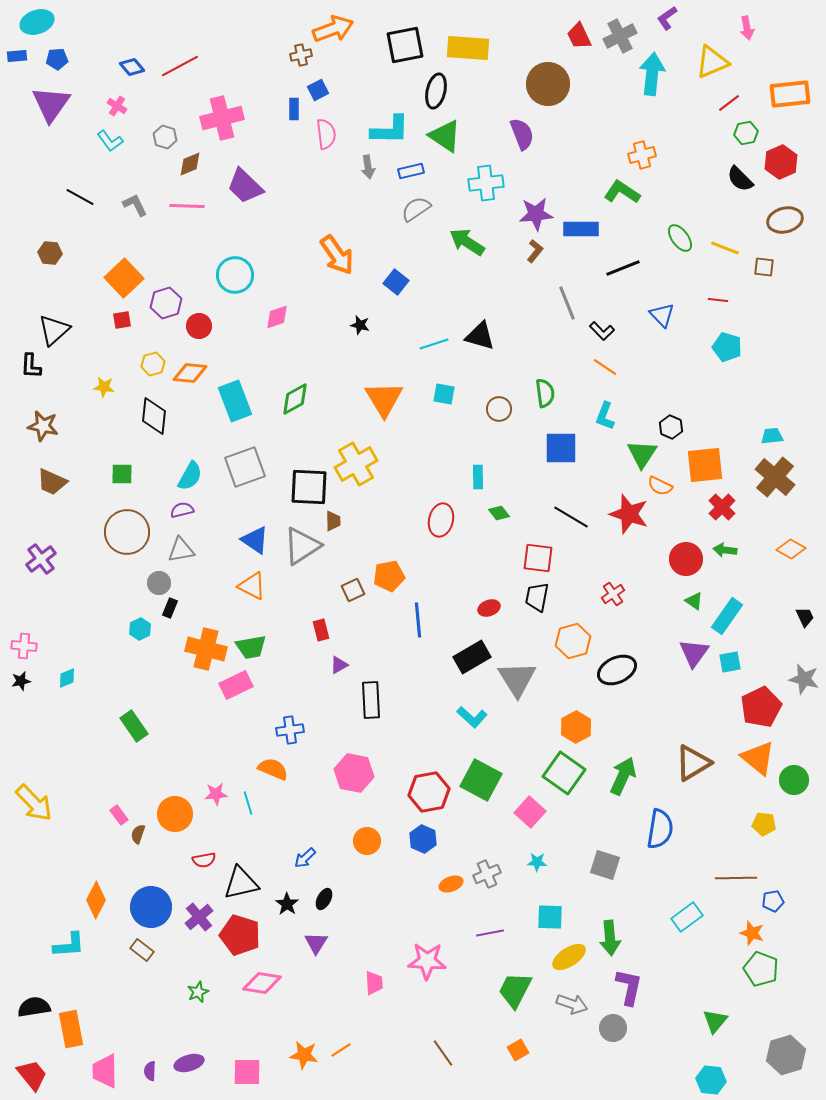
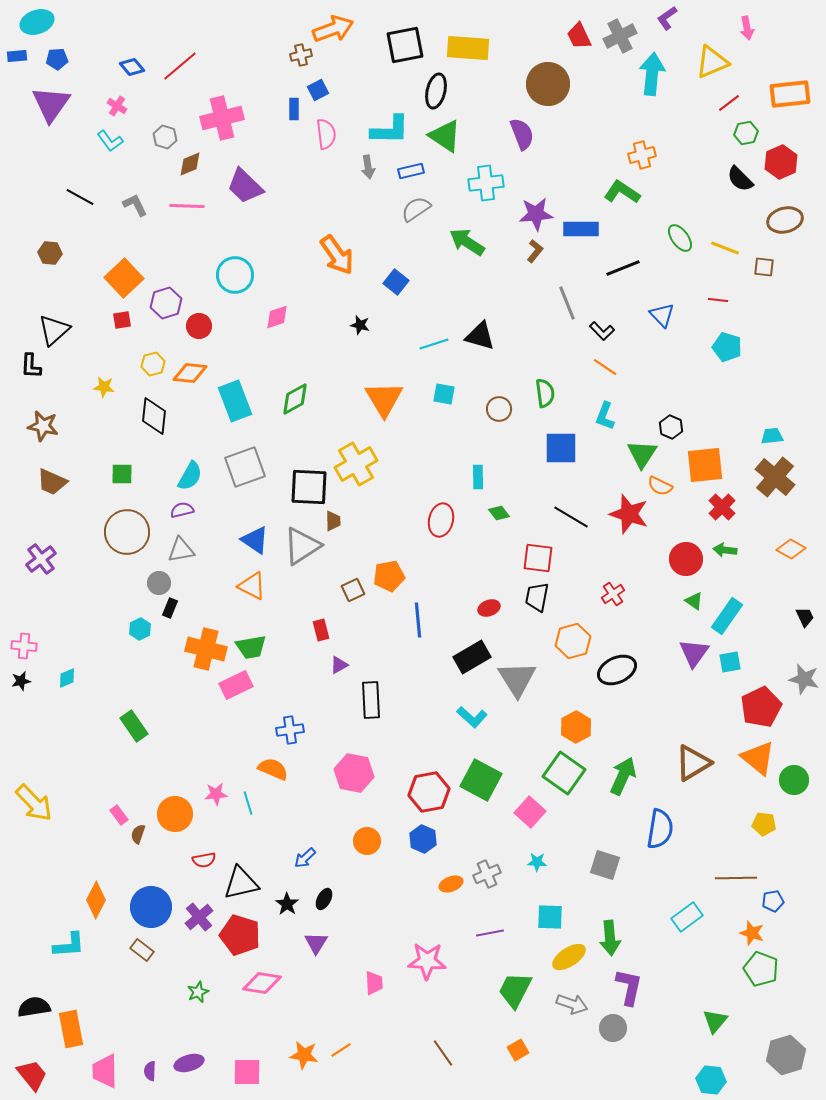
red line at (180, 66): rotated 12 degrees counterclockwise
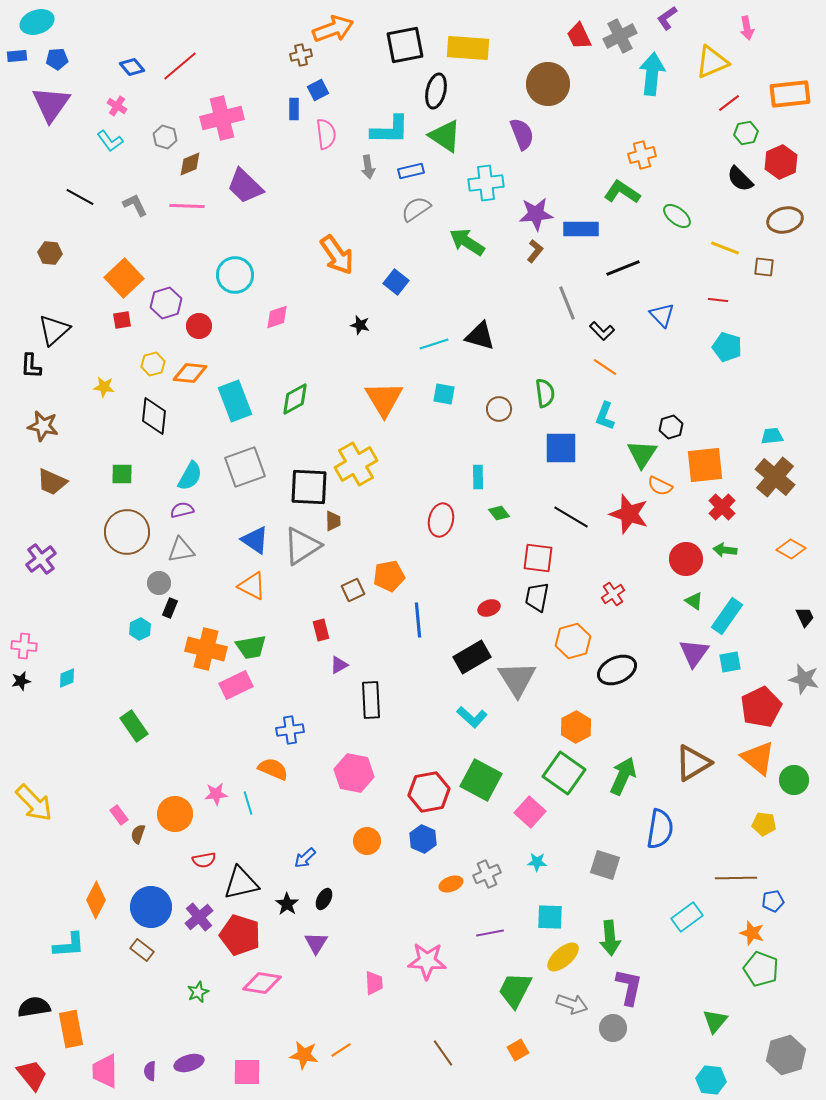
green ellipse at (680, 238): moved 3 px left, 22 px up; rotated 16 degrees counterclockwise
black hexagon at (671, 427): rotated 20 degrees clockwise
yellow ellipse at (569, 957): moved 6 px left; rotated 8 degrees counterclockwise
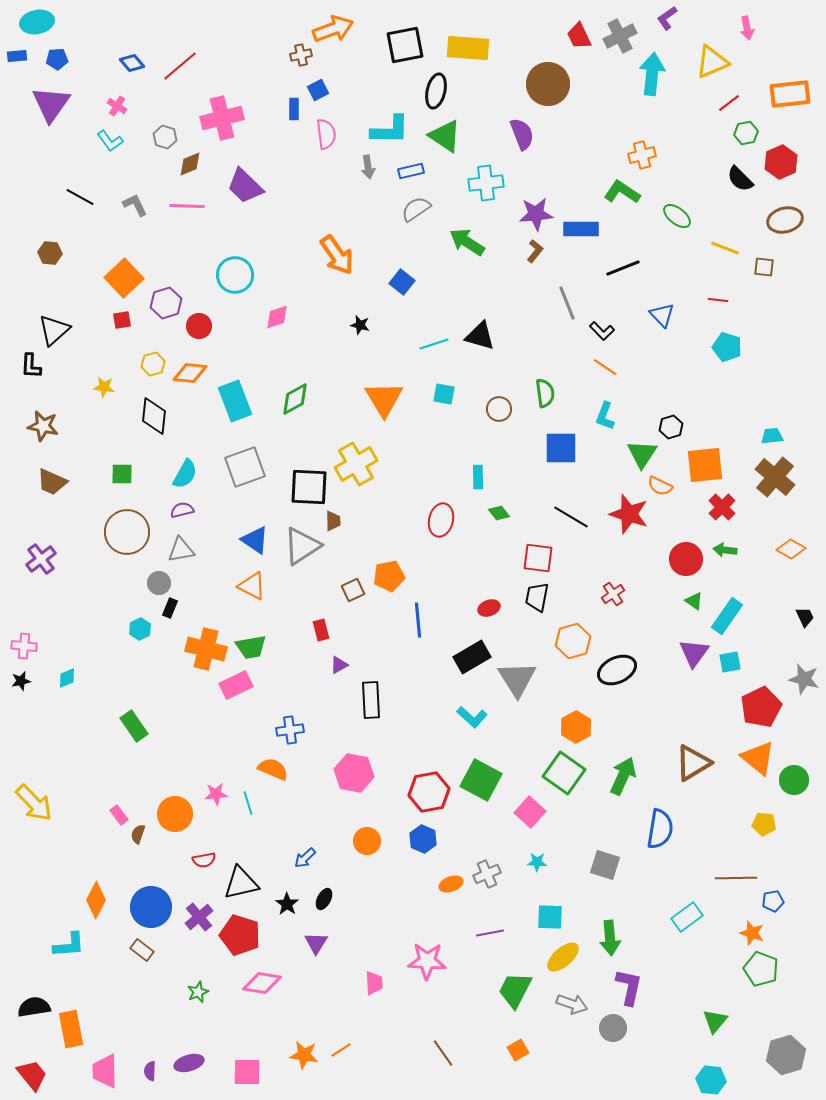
cyan ellipse at (37, 22): rotated 8 degrees clockwise
blue diamond at (132, 67): moved 4 px up
blue square at (396, 282): moved 6 px right
cyan semicircle at (190, 476): moved 5 px left, 2 px up
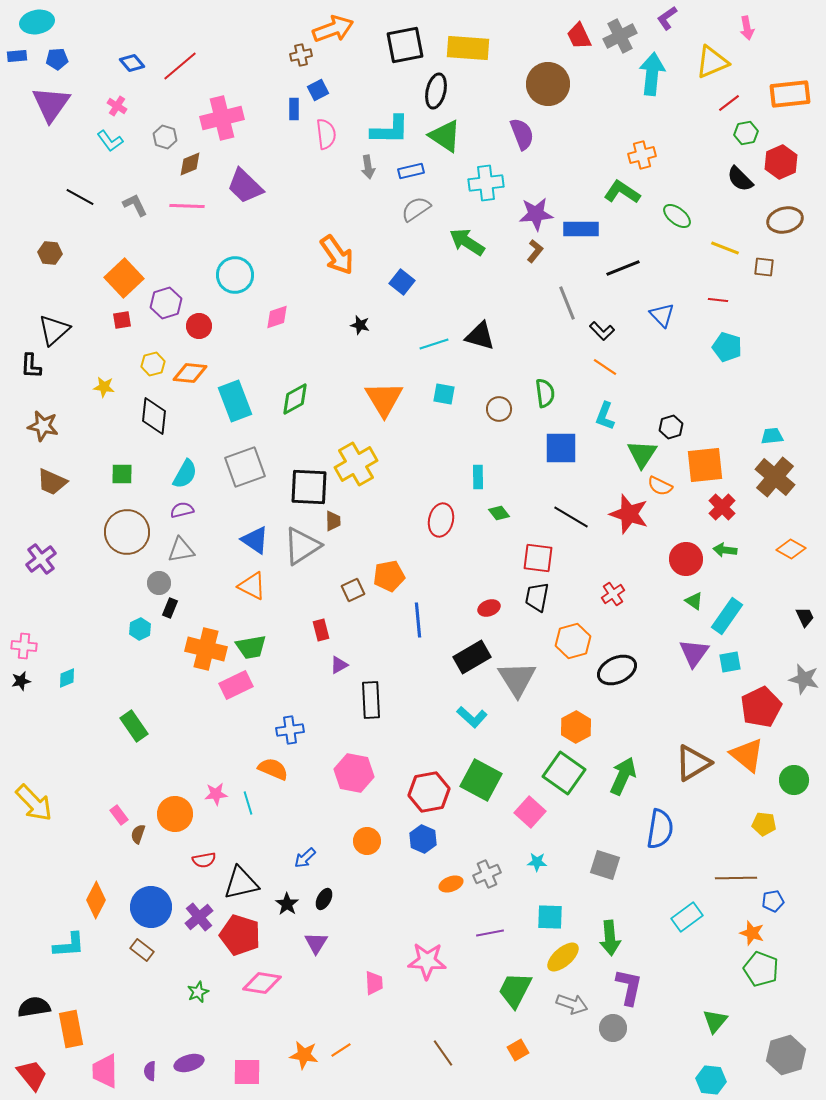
orange triangle at (758, 758): moved 11 px left, 3 px up
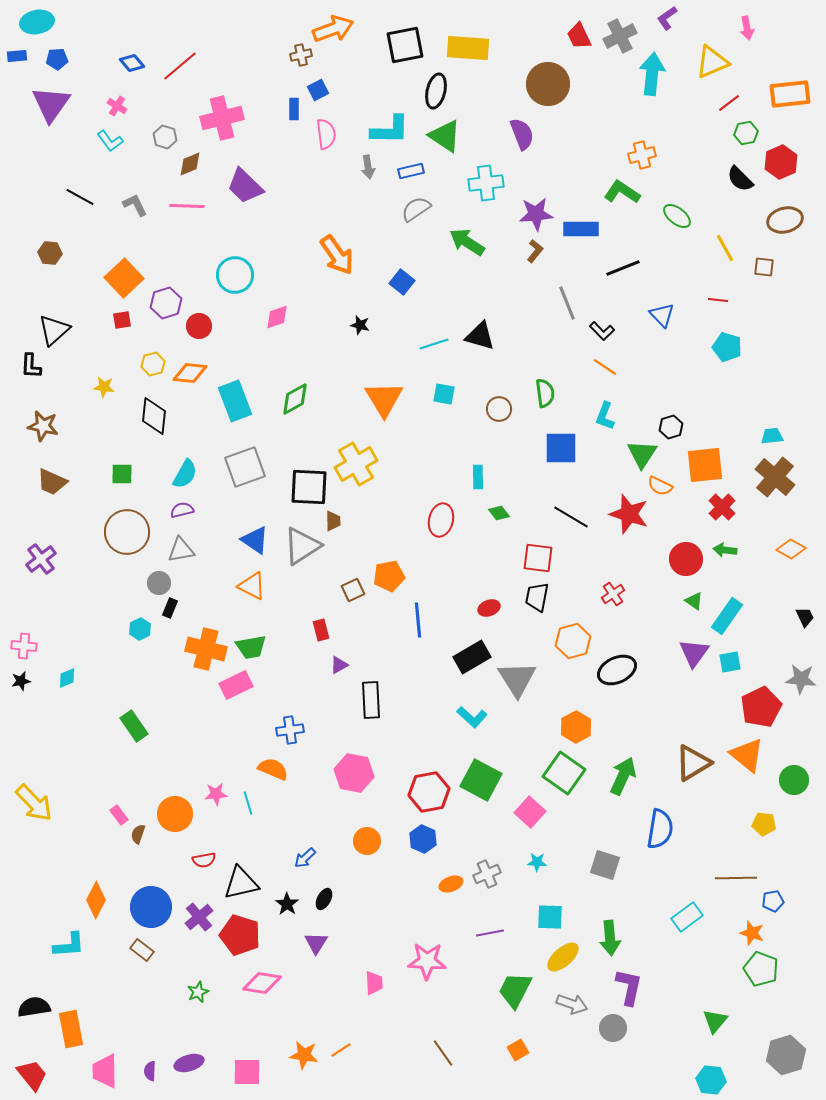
yellow line at (725, 248): rotated 40 degrees clockwise
gray star at (804, 679): moved 3 px left; rotated 8 degrees counterclockwise
